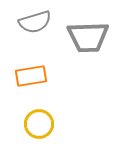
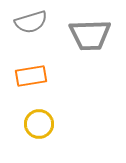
gray semicircle: moved 4 px left
gray trapezoid: moved 2 px right, 2 px up
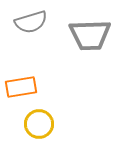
orange rectangle: moved 10 px left, 11 px down
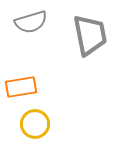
gray trapezoid: rotated 99 degrees counterclockwise
yellow circle: moved 4 px left
